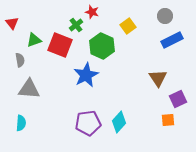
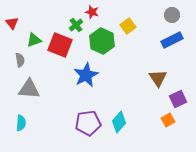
gray circle: moved 7 px right, 1 px up
green hexagon: moved 5 px up
orange square: rotated 24 degrees counterclockwise
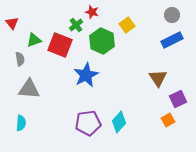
yellow square: moved 1 px left, 1 px up
gray semicircle: moved 1 px up
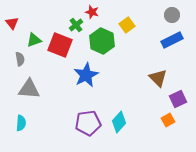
brown triangle: rotated 12 degrees counterclockwise
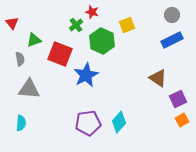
yellow square: rotated 14 degrees clockwise
red square: moved 9 px down
brown triangle: rotated 12 degrees counterclockwise
orange square: moved 14 px right
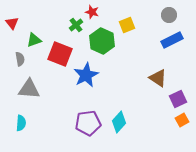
gray circle: moved 3 px left
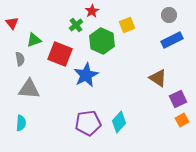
red star: moved 1 px up; rotated 24 degrees clockwise
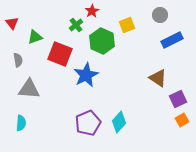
gray circle: moved 9 px left
green triangle: moved 1 px right, 3 px up
gray semicircle: moved 2 px left, 1 px down
purple pentagon: rotated 15 degrees counterclockwise
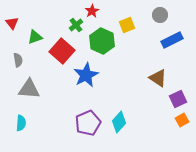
red square: moved 2 px right, 3 px up; rotated 20 degrees clockwise
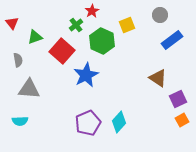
blue rectangle: rotated 10 degrees counterclockwise
cyan semicircle: moved 1 px left, 2 px up; rotated 84 degrees clockwise
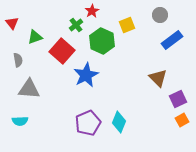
brown triangle: rotated 12 degrees clockwise
cyan diamond: rotated 20 degrees counterclockwise
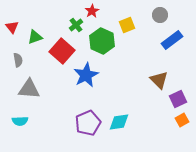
red triangle: moved 4 px down
brown triangle: moved 1 px right, 2 px down
cyan diamond: rotated 60 degrees clockwise
